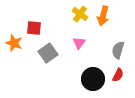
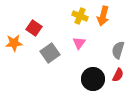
yellow cross: moved 2 px down; rotated 14 degrees counterclockwise
red square: rotated 28 degrees clockwise
orange star: rotated 24 degrees counterclockwise
gray square: moved 2 px right
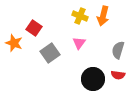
orange star: rotated 24 degrees clockwise
red semicircle: rotated 72 degrees clockwise
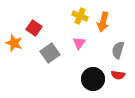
orange arrow: moved 6 px down
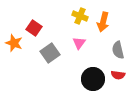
gray semicircle: rotated 30 degrees counterclockwise
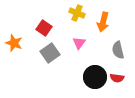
yellow cross: moved 3 px left, 3 px up
red square: moved 10 px right
red semicircle: moved 1 px left, 3 px down
black circle: moved 2 px right, 2 px up
